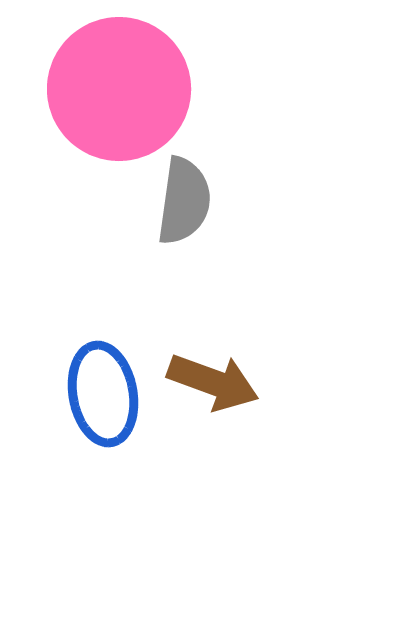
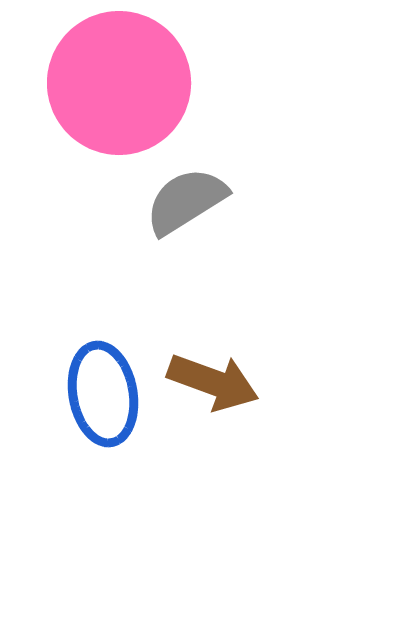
pink circle: moved 6 px up
gray semicircle: moved 2 px right; rotated 130 degrees counterclockwise
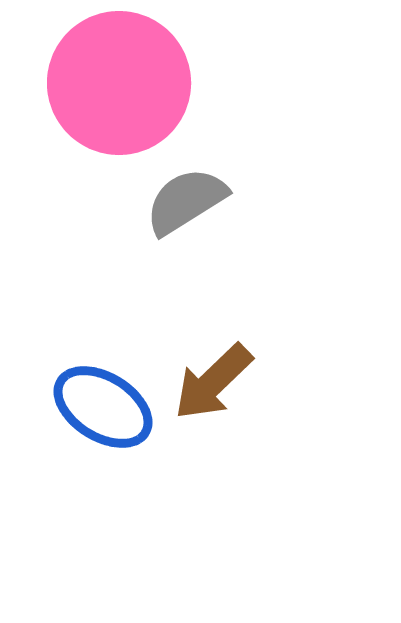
brown arrow: rotated 116 degrees clockwise
blue ellipse: moved 13 px down; rotated 48 degrees counterclockwise
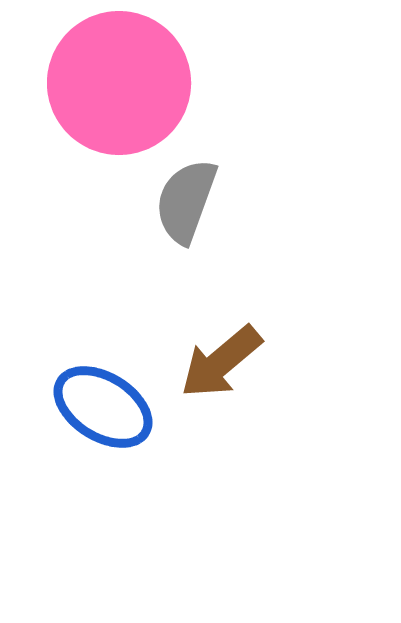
gray semicircle: rotated 38 degrees counterclockwise
brown arrow: moved 8 px right, 20 px up; rotated 4 degrees clockwise
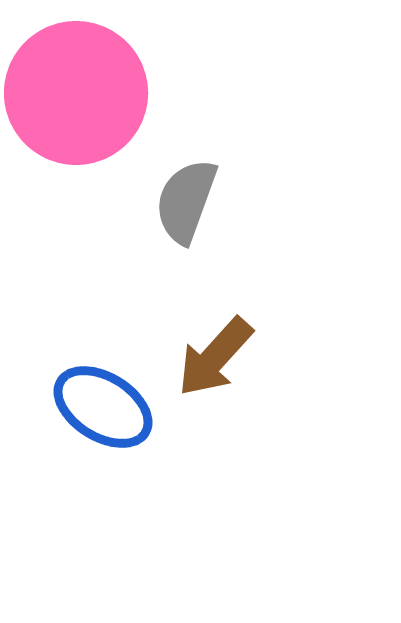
pink circle: moved 43 px left, 10 px down
brown arrow: moved 6 px left, 5 px up; rotated 8 degrees counterclockwise
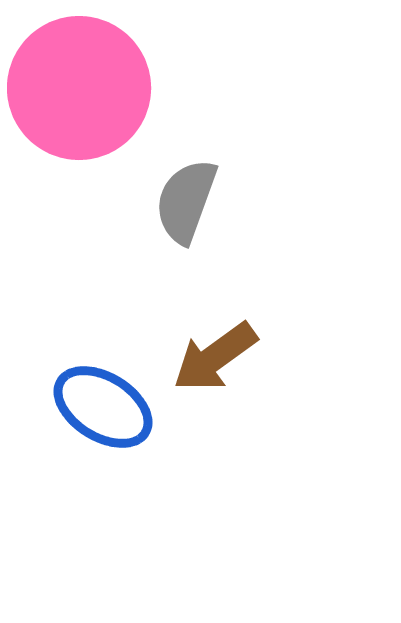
pink circle: moved 3 px right, 5 px up
brown arrow: rotated 12 degrees clockwise
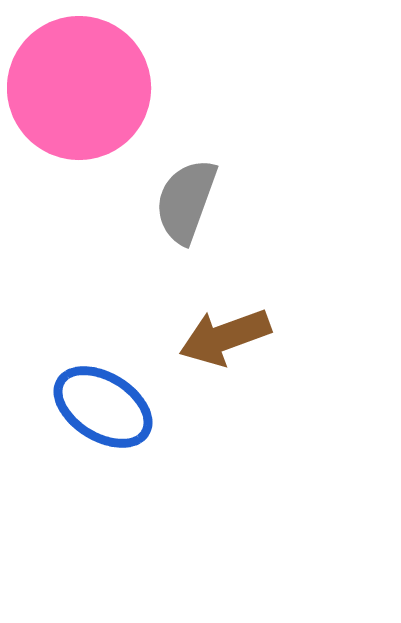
brown arrow: moved 10 px right, 20 px up; rotated 16 degrees clockwise
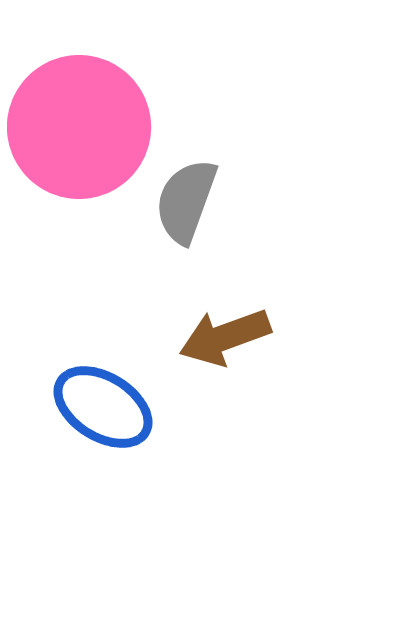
pink circle: moved 39 px down
